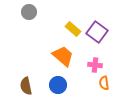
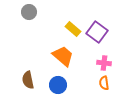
pink cross: moved 9 px right, 2 px up
brown semicircle: moved 2 px right, 6 px up
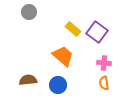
brown semicircle: rotated 96 degrees clockwise
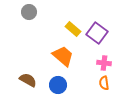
purple square: moved 1 px down
brown semicircle: rotated 36 degrees clockwise
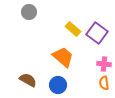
orange trapezoid: moved 1 px down
pink cross: moved 1 px down
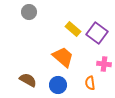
orange semicircle: moved 14 px left
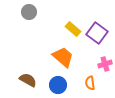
pink cross: moved 1 px right; rotated 24 degrees counterclockwise
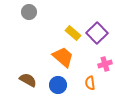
yellow rectangle: moved 4 px down
purple square: rotated 10 degrees clockwise
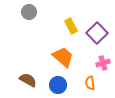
yellow rectangle: moved 2 px left, 7 px up; rotated 21 degrees clockwise
pink cross: moved 2 px left, 1 px up
